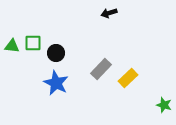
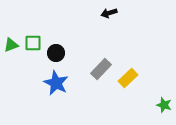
green triangle: moved 1 px left, 1 px up; rotated 28 degrees counterclockwise
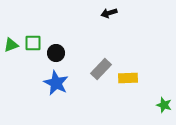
yellow rectangle: rotated 42 degrees clockwise
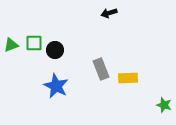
green square: moved 1 px right
black circle: moved 1 px left, 3 px up
gray rectangle: rotated 65 degrees counterclockwise
blue star: moved 3 px down
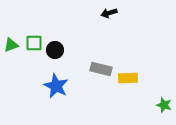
gray rectangle: rotated 55 degrees counterclockwise
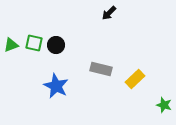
black arrow: rotated 28 degrees counterclockwise
green square: rotated 12 degrees clockwise
black circle: moved 1 px right, 5 px up
yellow rectangle: moved 7 px right, 1 px down; rotated 42 degrees counterclockwise
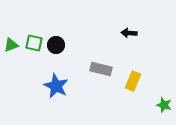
black arrow: moved 20 px right, 20 px down; rotated 49 degrees clockwise
yellow rectangle: moved 2 px left, 2 px down; rotated 24 degrees counterclockwise
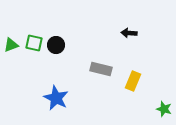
blue star: moved 12 px down
green star: moved 4 px down
